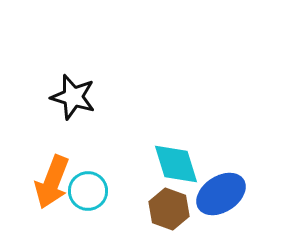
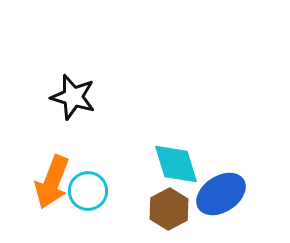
brown hexagon: rotated 12 degrees clockwise
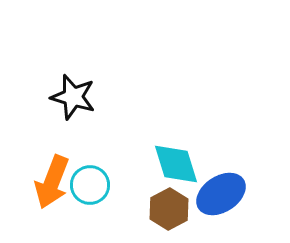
cyan circle: moved 2 px right, 6 px up
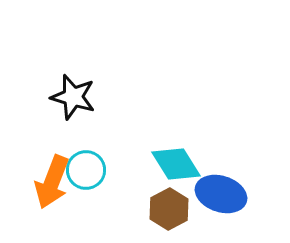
cyan diamond: rotated 15 degrees counterclockwise
cyan circle: moved 4 px left, 15 px up
blue ellipse: rotated 51 degrees clockwise
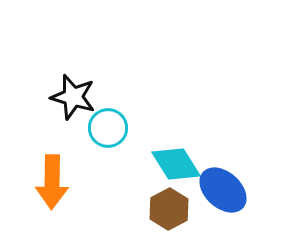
cyan circle: moved 22 px right, 42 px up
orange arrow: rotated 20 degrees counterclockwise
blue ellipse: moved 2 px right, 4 px up; rotated 24 degrees clockwise
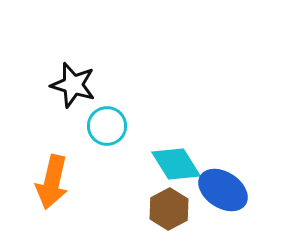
black star: moved 12 px up
cyan circle: moved 1 px left, 2 px up
orange arrow: rotated 12 degrees clockwise
blue ellipse: rotated 9 degrees counterclockwise
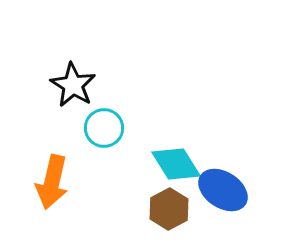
black star: rotated 15 degrees clockwise
cyan circle: moved 3 px left, 2 px down
